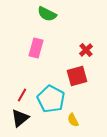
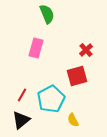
green semicircle: rotated 138 degrees counterclockwise
cyan pentagon: rotated 16 degrees clockwise
black triangle: moved 1 px right, 2 px down
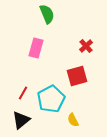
red cross: moved 4 px up
red line: moved 1 px right, 2 px up
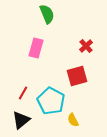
cyan pentagon: moved 2 px down; rotated 16 degrees counterclockwise
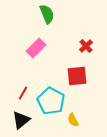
pink rectangle: rotated 30 degrees clockwise
red square: rotated 10 degrees clockwise
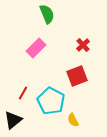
red cross: moved 3 px left, 1 px up
red square: rotated 15 degrees counterclockwise
black triangle: moved 8 px left
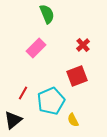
cyan pentagon: rotated 20 degrees clockwise
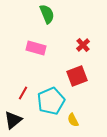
pink rectangle: rotated 60 degrees clockwise
